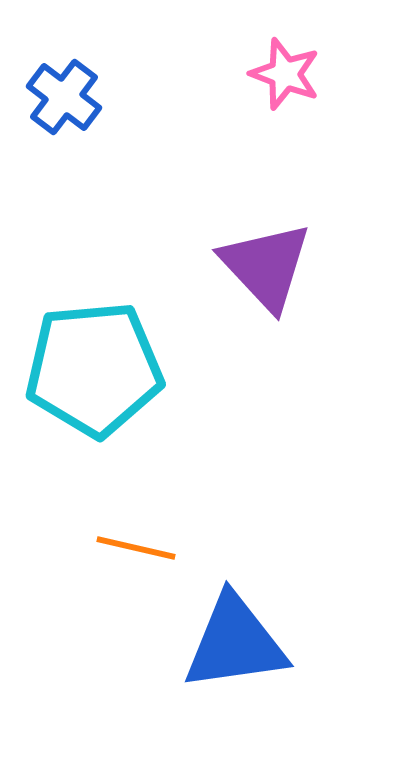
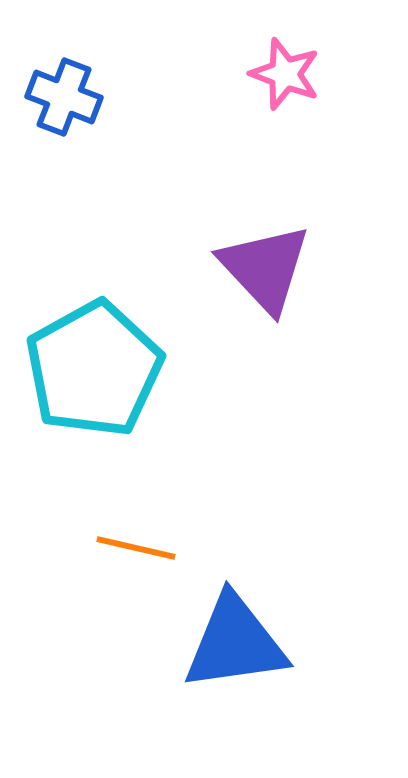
blue cross: rotated 16 degrees counterclockwise
purple triangle: moved 1 px left, 2 px down
cyan pentagon: rotated 24 degrees counterclockwise
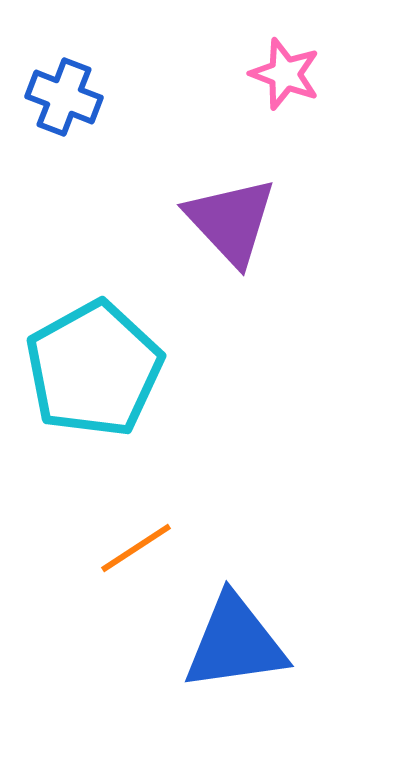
purple triangle: moved 34 px left, 47 px up
orange line: rotated 46 degrees counterclockwise
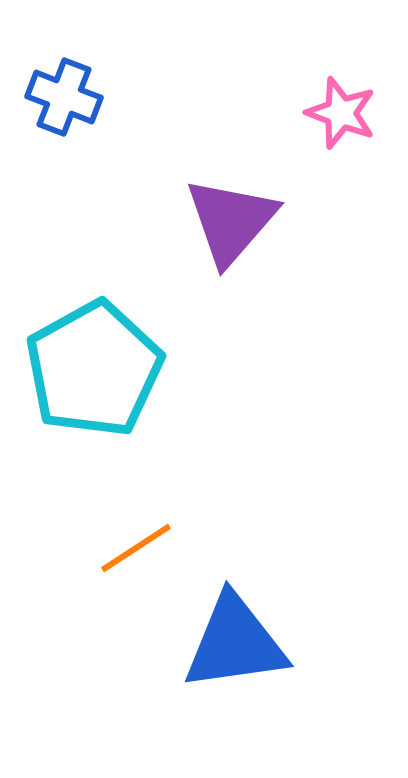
pink star: moved 56 px right, 39 px down
purple triangle: rotated 24 degrees clockwise
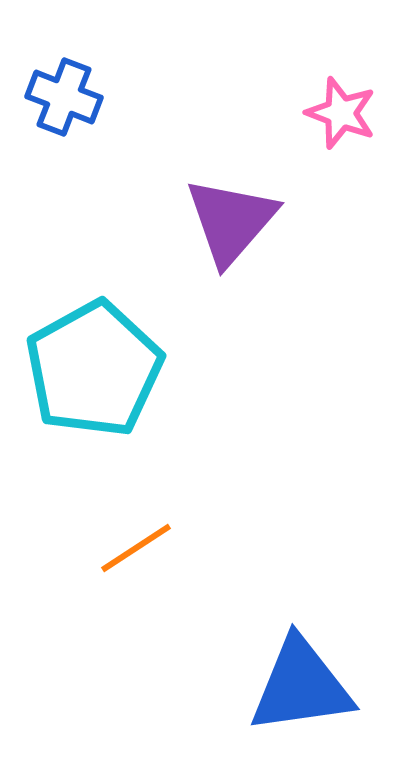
blue triangle: moved 66 px right, 43 px down
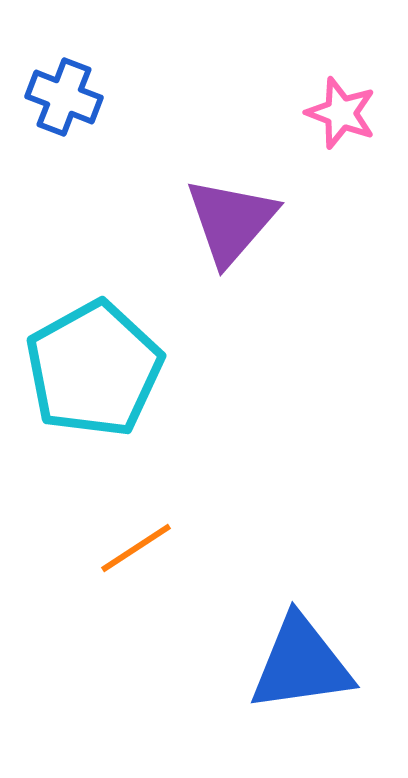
blue triangle: moved 22 px up
